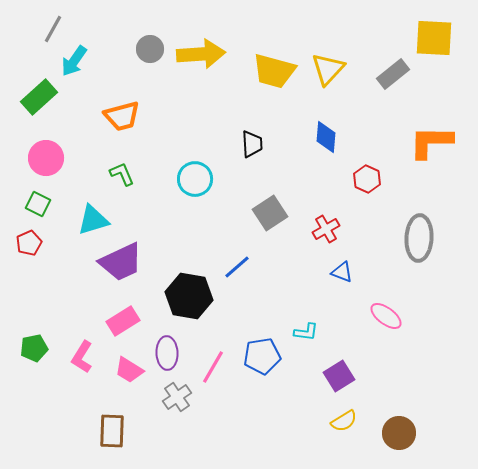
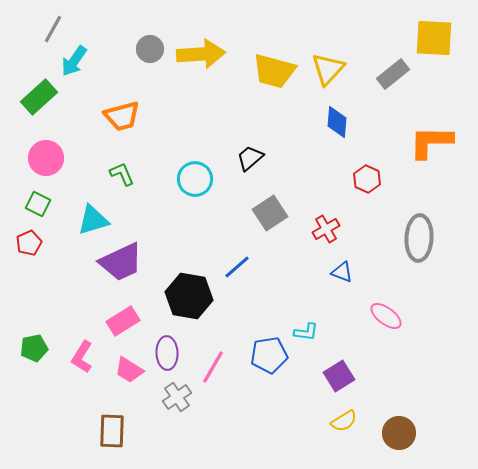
blue diamond at (326, 137): moved 11 px right, 15 px up
black trapezoid at (252, 144): moved 2 px left, 14 px down; rotated 128 degrees counterclockwise
blue pentagon at (262, 356): moved 7 px right, 1 px up
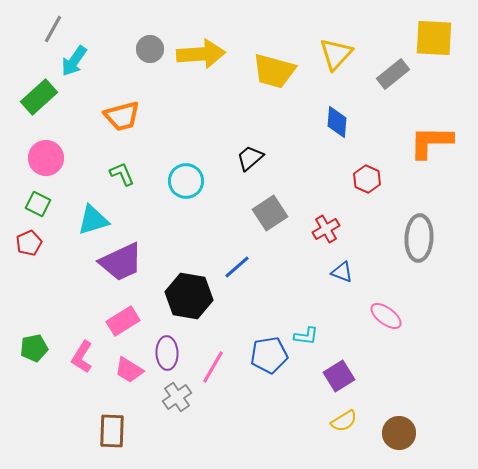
yellow triangle at (328, 69): moved 8 px right, 15 px up
cyan circle at (195, 179): moved 9 px left, 2 px down
cyan L-shape at (306, 332): moved 4 px down
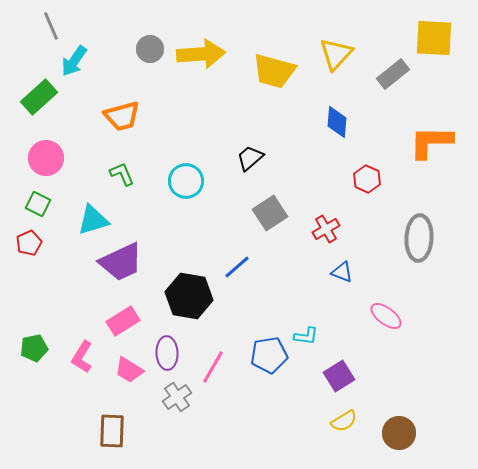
gray line at (53, 29): moved 2 px left, 3 px up; rotated 52 degrees counterclockwise
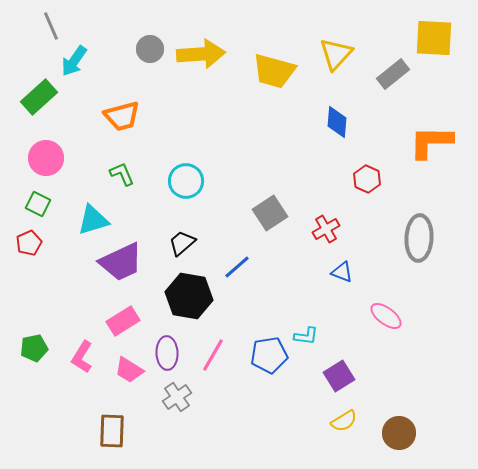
black trapezoid at (250, 158): moved 68 px left, 85 px down
pink line at (213, 367): moved 12 px up
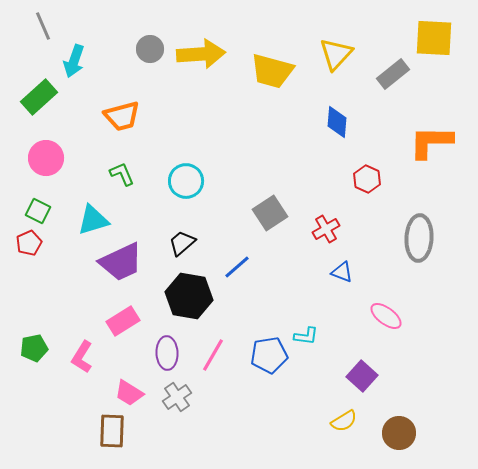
gray line at (51, 26): moved 8 px left
cyan arrow at (74, 61): rotated 16 degrees counterclockwise
yellow trapezoid at (274, 71): moved 2 px left
green square at (38, 204): moved 7 px down
pink trapezoid at (129, 370): moved 23 px down
purple square at (339, 376): moved 23 px right; rotated 16 degrees counterclockwise
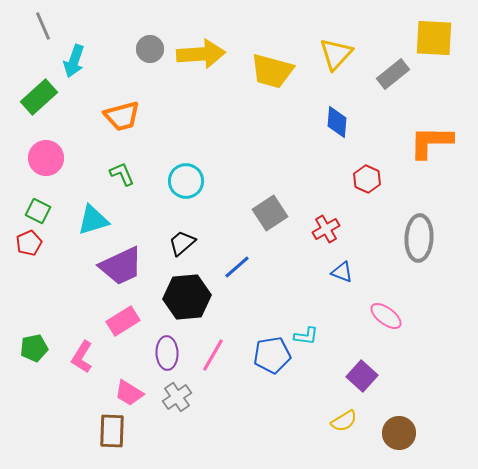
purple trapezoid at (121, 262): moved 4 px down
black hexagon at (189, 296): moved 2 px left, 1 px down; rotated 15 degrees counterclockwise
blue pentagon at (269, 355): moved 3 px right
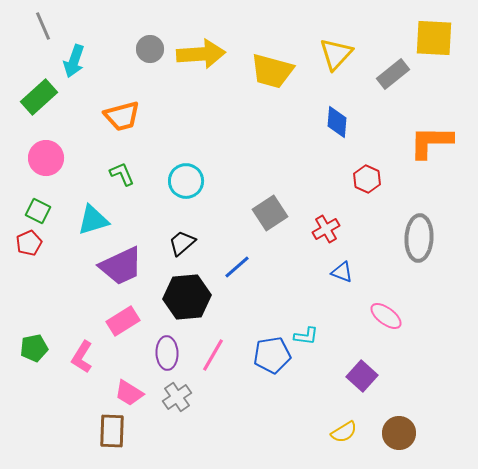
yellow semicircle at (344, 421): moved 11 px down
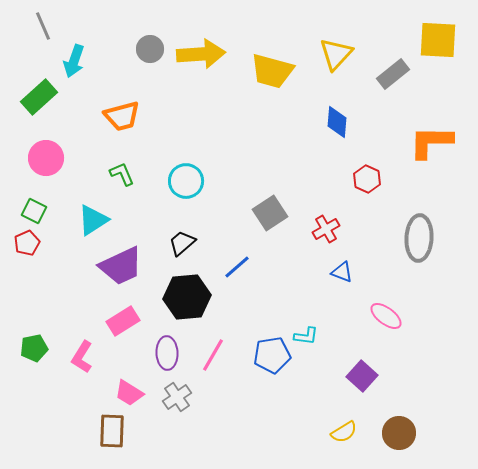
yellow square at (434, 38): moved 4 px right, 2 px down
green square at (38, 211): moved 4 px left
cyan triangle at (93, 220): rotated 16 degrees counterclockwise
red pentagon at (29, 243): moved 2 px left
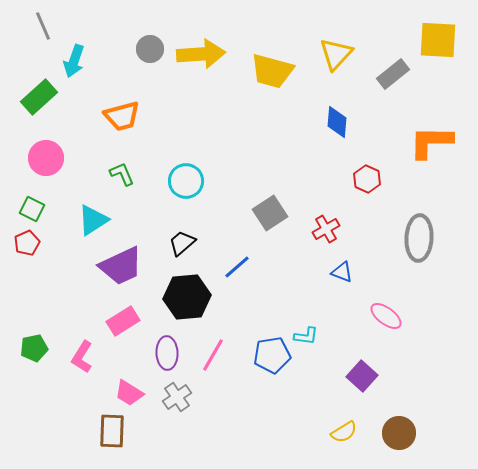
green square at (34, 211): moved 2 px left, 2 px up
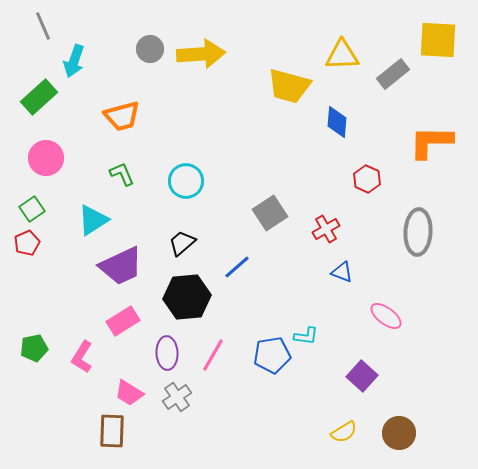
yellow triangle at (336, 54): moved 6 px right, 1 px down; rotated 45 degrees clockwise
yellow trapezoid at (272, 71): moved 17 px right, 15 px down
green square at (32, 209): rotated 30 degrees clockwise
gray ellipse at (419, 238): moved 1 px left, 6 px up
